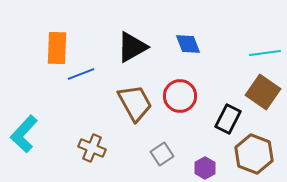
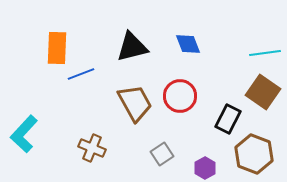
black triangle: rotated 16 degrees clockwise
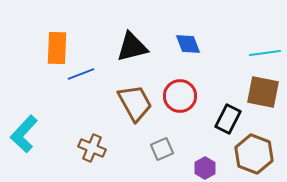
brown square: rotated 24 degrees counterclockwise
gray square: moved 5 px up; rotated 10 degrees clockwise
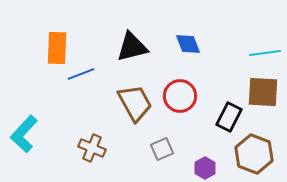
brown square: rotated 8 degrees counterclockwise
black rectangle: moved 1 px right, 2 px up
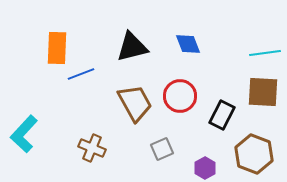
black rectangle: moved 7 px left, 2 px up
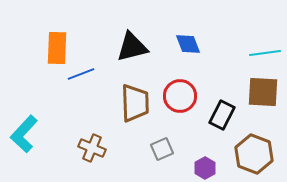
brown trapezoid: rotated 27 degrees clockwise
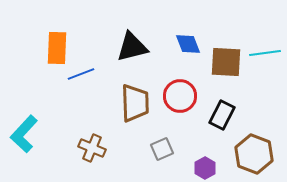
brown square: moved 37 px left, 30 px up
